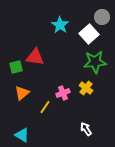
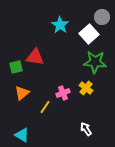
green star: rotated 10 degrees clockwise
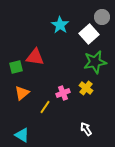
green star: rotated 15 degrees counterclockwise
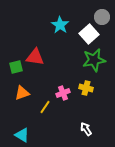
green star: moved 1 px left, 2 px up
yellow cross: rotated 24 degrees counterclockwise
orange triangle: rotated 21 degrees clockwise
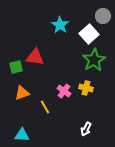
gray circle: moved 1 px right, 1 px up
green star: rotated 20 degrees counterclockwise
pink cross: moved 1 px right, 2 px up; rotated 32 degrees counterclockwise
yellow line: rotated 64 degrees counterclockwise
white arrow: rotated 120 degrees counterclockwise
cyan triangle: rotated 28 degrees counterclockwise
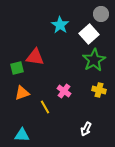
gray circle: moved 2 px left, 2 px up
green square: moved 1 px right, 1 px down
yellow cross: moved 13 px right, 2 px down
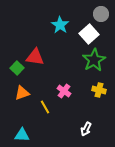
green square: rotated 32 degrees counterclockwise
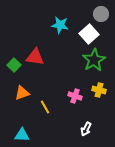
cyan star: rotated 24 degrees counterclockwise
green square: moved 3 px left, 3 px up
pink cross: moved 11 px right, 5 px down; rotated 16 degrees counterclockwise
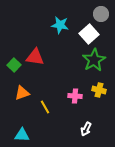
pink cross: rotated 16 degrees counterclockwise
